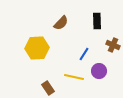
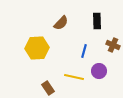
blue line: moved 3 px up; rotated 16 degrees counterclockwise
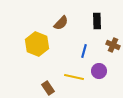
yellow hexagon: moved 4 px up; rotated 25 degrees clockwise
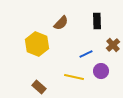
brown cross: rotated 24 degrees clockwise
blue line: moved 2 px right, 3 px down; rotated 48 degrees clockwise
purple circle: moved 2 px right
brown rectangle: moved 9 px left, 1 px up; rotated 16 degrees counterclockwise
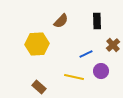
brown semicircle: moved 2 px up
yellow hexagon: rotated 25 degrees counterclockwise
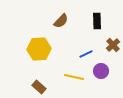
yellow hexagon: moved 2 px right, 5 px down
